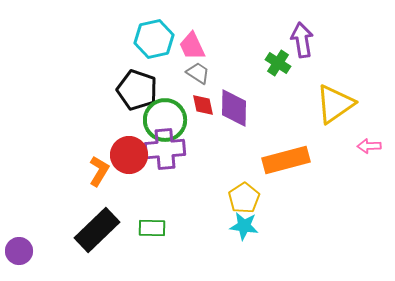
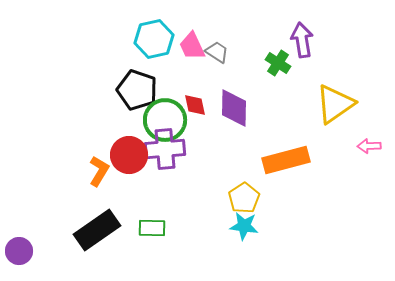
gray trapezoid: moved 19 px right, 21 px up
red diamond: moved 8 px left
black rectangle: rotated 9 degrees clockwise
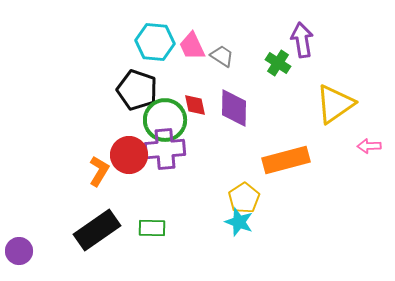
cyan hexagon: moved 1 px right, 3 px down; rotated 18 degrees clockwise
gray trapezoid: moved 5 px right, 4 px down
cyan star: moved 5 px left, 4 px up; rotated 12 degrees clockwise
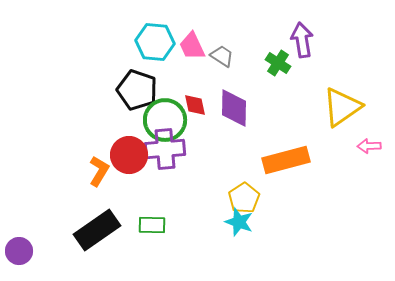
yellow triangle: moved 7 px right, 3 px down
green rectangle: moved 3 px up
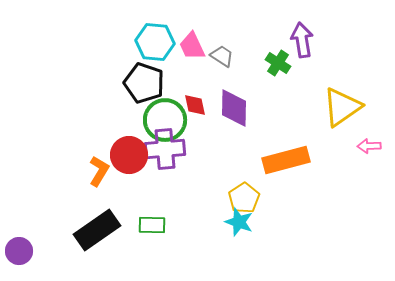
black pentagon: moved 7 px right, 7 px up
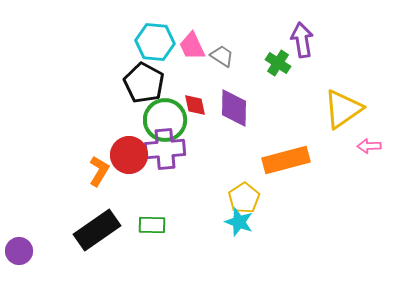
black pentagon: rotated 9 degrees clockwise
yellow triangle: moved 1 px right, 2 px down
